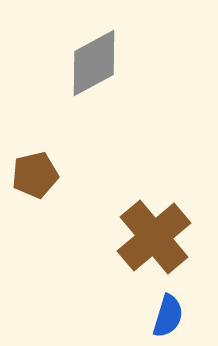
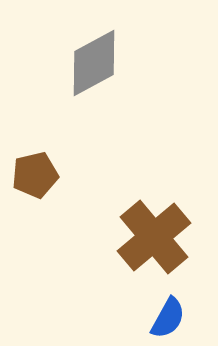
blue semicircle: moved 2 px down; rotated 12 degrees clockwise
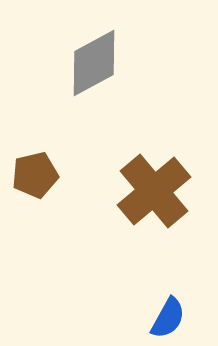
brown cross: moved 46 px up
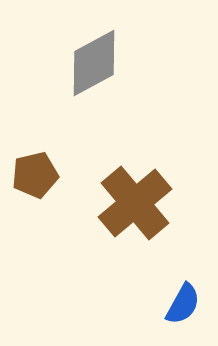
brown cross: moved 19 px left, 12 px down
blue semicircle: moved 15 px right, 14 px up
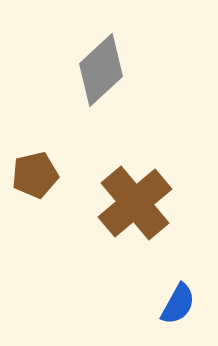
gray diamond: moved 7 px right, 7 px down; rotated 14 degrees counterclockwise
blue semicircle: moved 5 px left
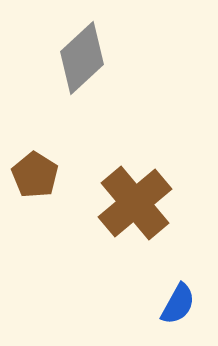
gray diamond: moved 19 px left, 12 px up
brown pentagon: rotated 27 degrees counterclockwise
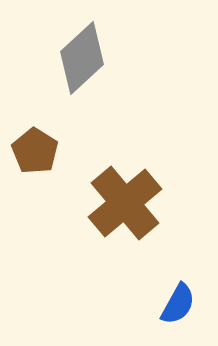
brown pentagon: moved 24 px up
brown cross: moved 10 px left
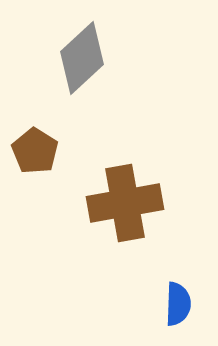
brown cross: rotated 30 degrees clockwise
blue semicircle: rotated 27 degrees counterclockwise
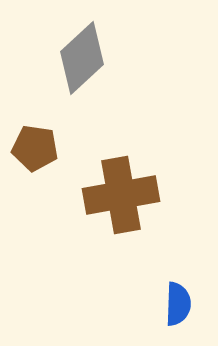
brown pentagon: moved 3 px up; rotated 24 degrees counterclockwise
brown cross: moved 4 px left, 8 px up
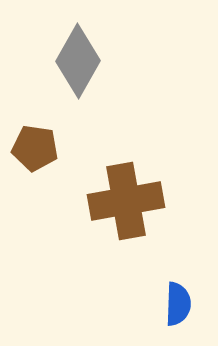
gray diamond: moved 4 px left, 3 px down; rotated 18 degrees counterclockwise
brown cross: moved 5 px right, 6 px down
